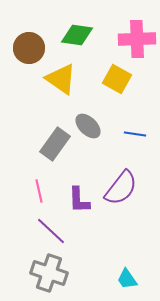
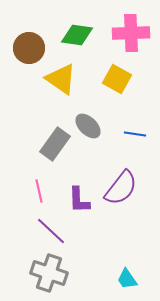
pink cross: moved 6 px left, 6 px up
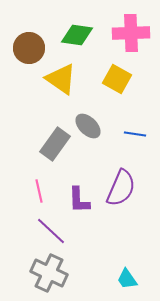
purple semicircle: rotated 15 degrees counterclockwise
gray cross: rotated 6 degrees clockwise
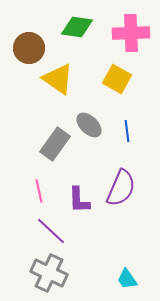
green diamond: moved 8 px up
yellow triangle: moved 3 px left
gray ellipse: moved 1 px right, 1 px up
blue line: moved 8 px left, 3 px up; rotated 75 degrees clockwise
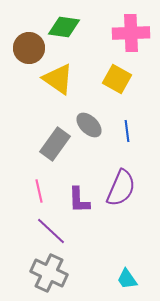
green diamond: moved 13 px left
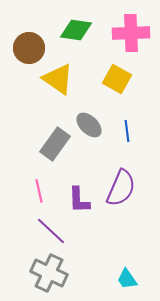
green diamond: moved 12 px right, 3 px down
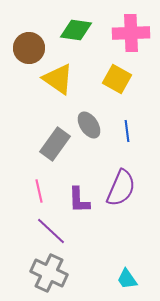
gray ellipse: rotated 12 degrees clockwise
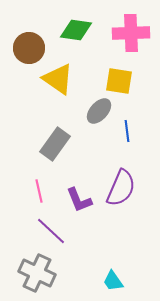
yellow square: moved 2 px right, 2 px down; rotated 20 degrees counterclockwise
gray ellipse: moved 10 px right, 14 px up; rotated 76 degrees clockwise
purple L-shape: rotated 20 degrees counterclockwise
gray cross: moved 12 px left
cyan trapezoid: moved 14 px left, 2 px down
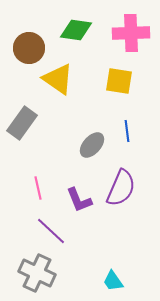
gray ellipse: moved 7 px left, 34 px down
gray rectangle: moved 33 px left, 21 px up
pink line: moved 1 px left, 3 px up
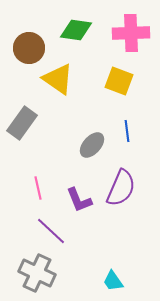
yellow square: rotated 12 degrees clockwise
